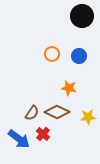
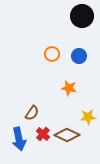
brown diamond: moved 10 px right, 23 px down
blue arrow: rotated 40 degrees clockwise
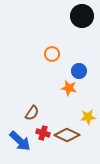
blue circle: moved 15 px down
red cross: moved 1 px up; rotated 24 degrees counterclockwise
blue arrow: moved 1 px right, 2 px down; rotated 35 degrees counterclockwise
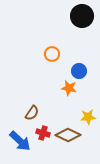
brown diamond: moved 1 px right
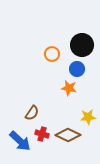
black circle: moved 29 px down
blue circle: moved 2 px left, 2 px up
red cross: moved 1 px left, 1 px down
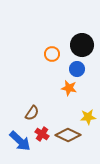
red cross: rotated 16 degrees clockwise
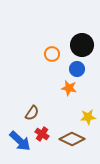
brown diamond: moved 4 px right, 4 px down
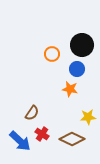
orange star: moved 1 px right, 1 px down
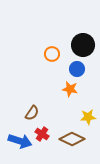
black circle: moved 1 px right
blue arrow: rotated 25 degrees counterclockwise
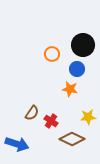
red cross: moved 9 px right, 13 px up
blue arrow: moved 3 px left, 3 px down
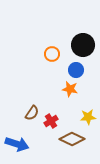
blue circle: moved 1 px left, 1 px down
red cross: rotated 24 degrees clockwise
